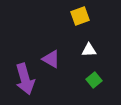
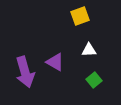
purple triangle: moved 4 px right, 3 px down
purple arrow: moved 7 px up
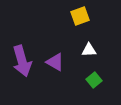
purple arrow: moved 3 px left, 11 px up
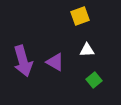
white triangle: moved 2 px left
purple arrow: moved 1 px right
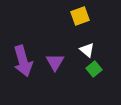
white triangle: rotated 42 degrees clockwise
purple triangle: rotated 30 degrees clockwise
green square: moved 11 px up
